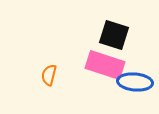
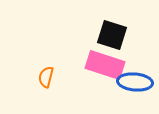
black square: moved 2 px left
orange semicircle: moved 3 px left, 2 px down
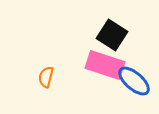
black square: rotated 16 degrees clockwise
blue ellipse: moved 1 px left, 1 px up; rotated 36 degrees clockwise
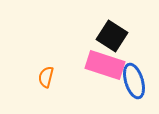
black square: moved 1 px down
blue ellipse: rotated 32 degrees clockwise
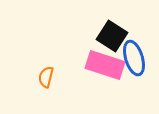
blue ellipse: moved 23 px up
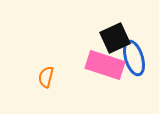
black square: moved 3 px right, 2 px down; rotated 32 degrees clockwise
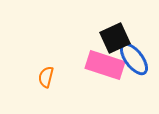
blue ellipse: moved 1 px down; rotated 20 degrees counterclockwise
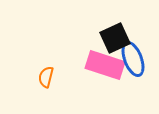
blue ellipse: moved 1 px left; rotated 16 degrees clockwise
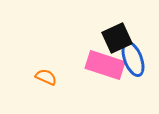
black square: moved 2 px right
orange semicircle: rotated 100 degrees clockwise
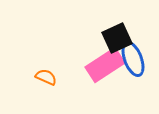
pink rectangle: rotated 51 degrees counterclockwise
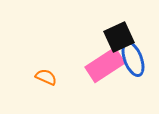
black square: moved 2 px right, 1 px up
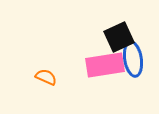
blue ellipse: rotated 12 degrees clockwise
pink rectangle: rotated 24 degrees clockwise
